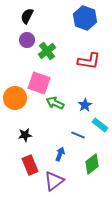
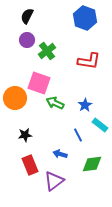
blue line: rotated 40 degrees clockwise
blue arrow: rotated 96 degrees counterclockwise
green diamond: rotated 30 degrees clockwise
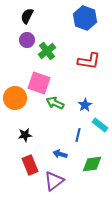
blue line: rotated 40 degrees clockwise
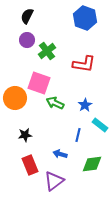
red L-shape: moved 5 px left, 3 px down
